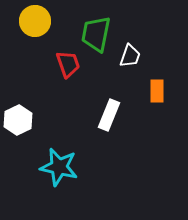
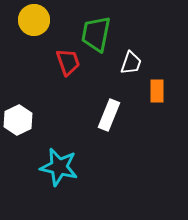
yellow circle: moved 1 px left, 1 px up
white trapezoid: moved 1 px right, 7 px down
red trapezoid: moved 2 px up
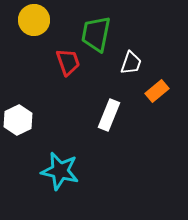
orange rectangle: rotated 50 degrees clockwise
cyan star: moved 1 px right, 4 px down
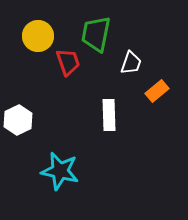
yellow circle: moved 4 px right, 16 px down
white rectangle: rotated 24 degrees counterclockwise
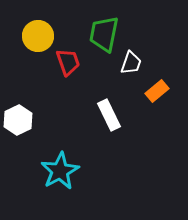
green trapezoid: moved 8 px right
white rectangle: rotated 24 degrees counterclockwise
cyan star: rotated 30 degrees clockwise
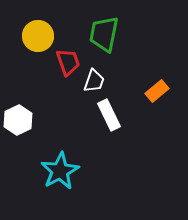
white trapezoid: moved 37 px left, 18 px down
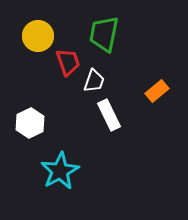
white hexagon: moved 12 px right, 3 px down
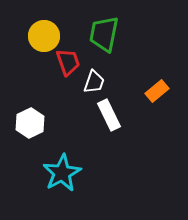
yellow circle: moved 6 px right
white trapezoid: moved 1 px down
cyan star: moved 2 px right, 2 px down
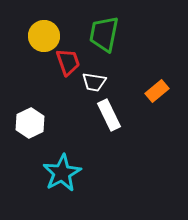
white trapezoid: rotated 80 degrees clockwise
